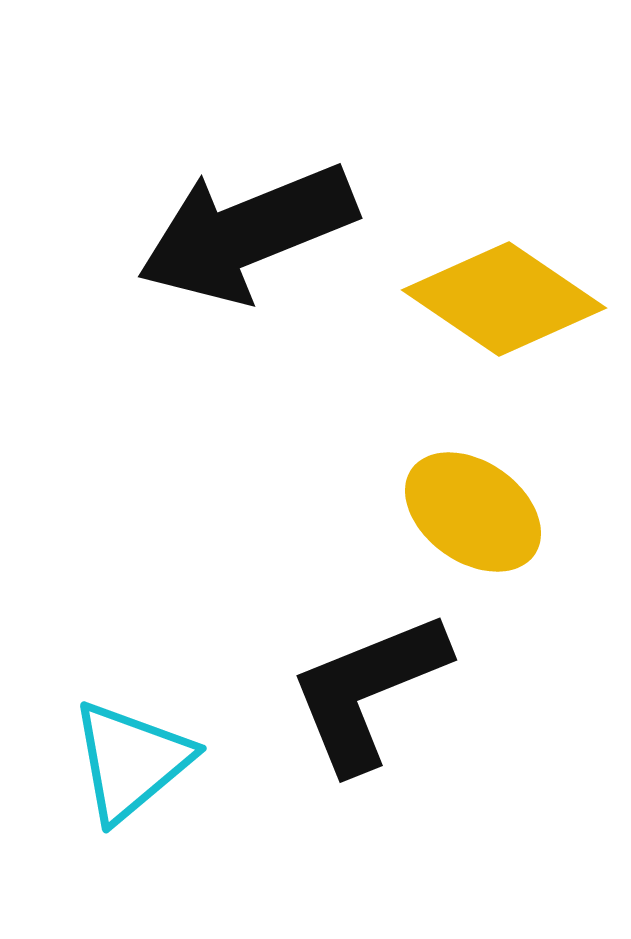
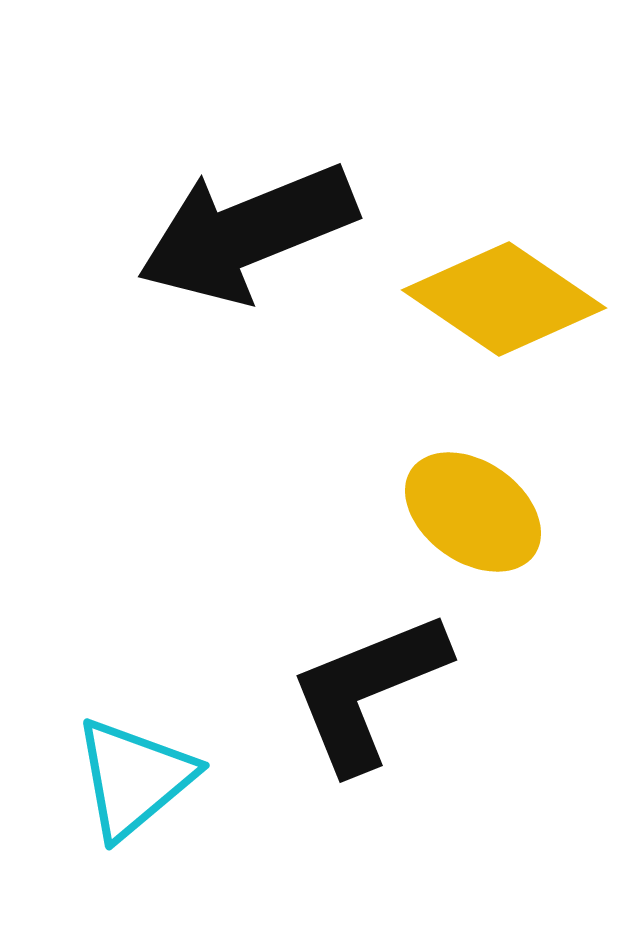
cyan triangle: moved 3 px right, 17 px down
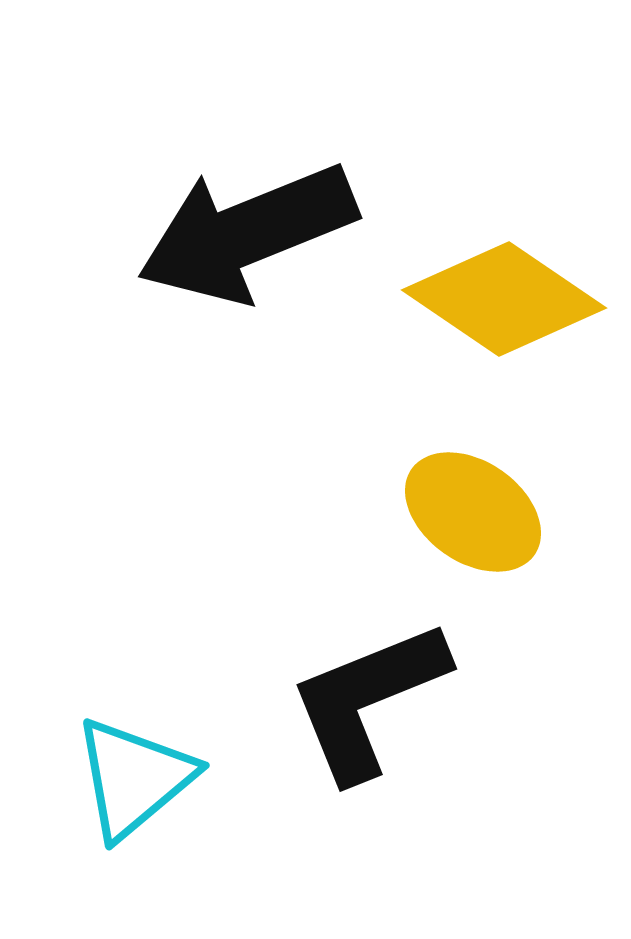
black L-shape: moved 9 px down
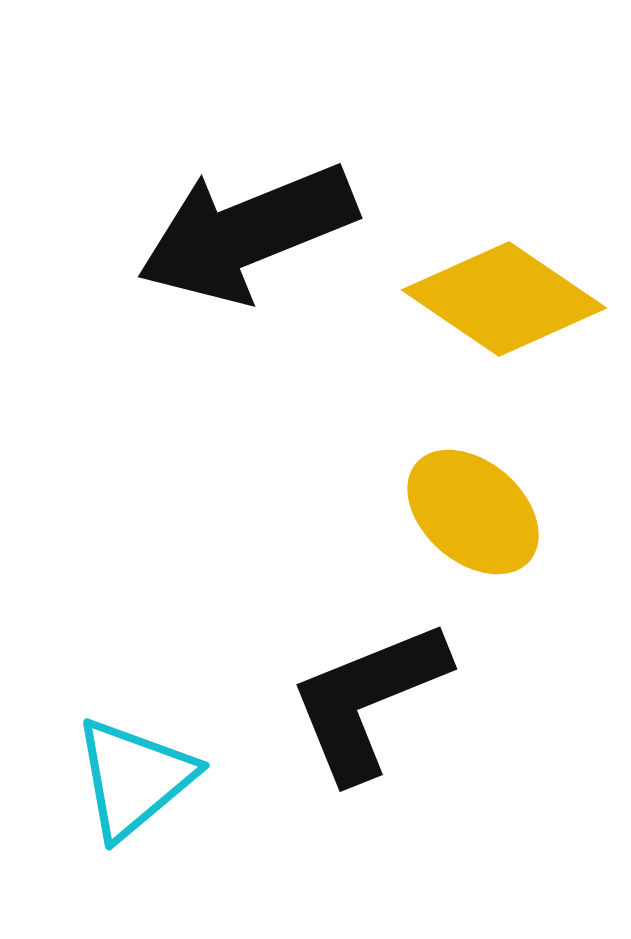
yellow ellipse: rotated 6 degrees clockwise
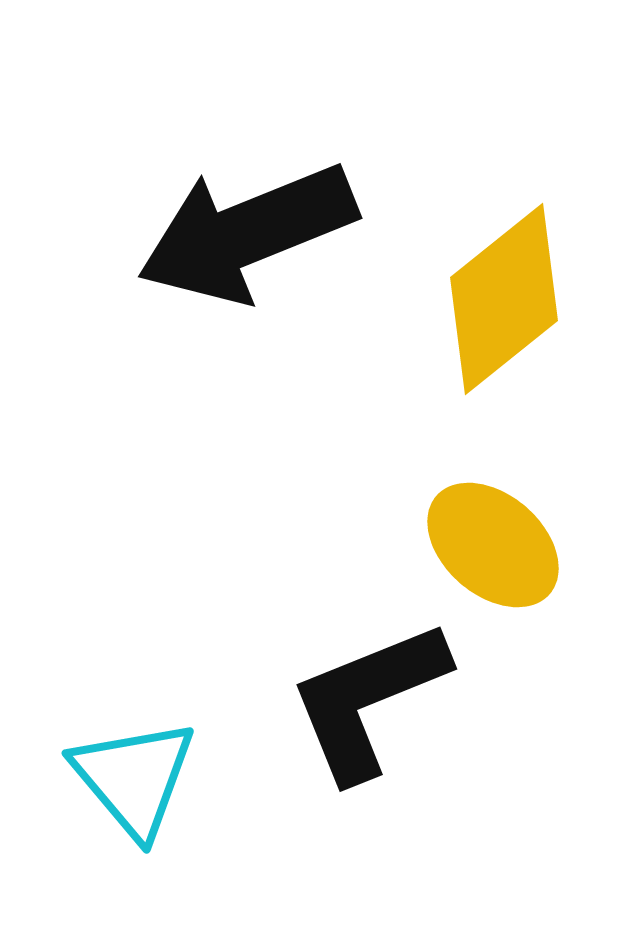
yellow diamond: rotated 73 degrees counterclockwise
yellow ellipse: moved 20 px right, 33 px down
cyan triangle: rotated 30 degrees counterclockwise
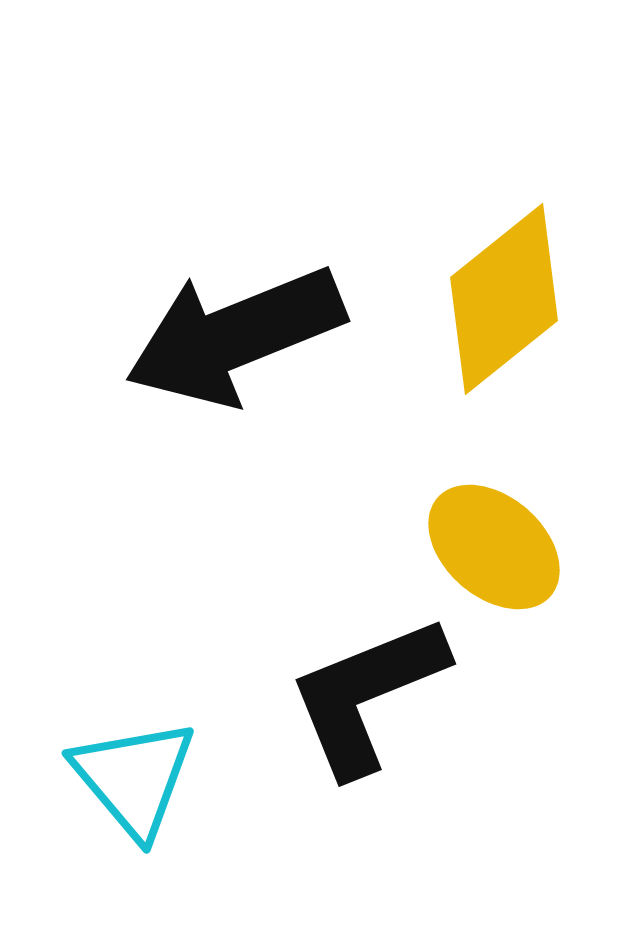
black arrow: moved 12 px left, 103 px down
yellow ellipse: moved 1 px right, 2 px down
black L-shape: moved 1 px left, 5 px up
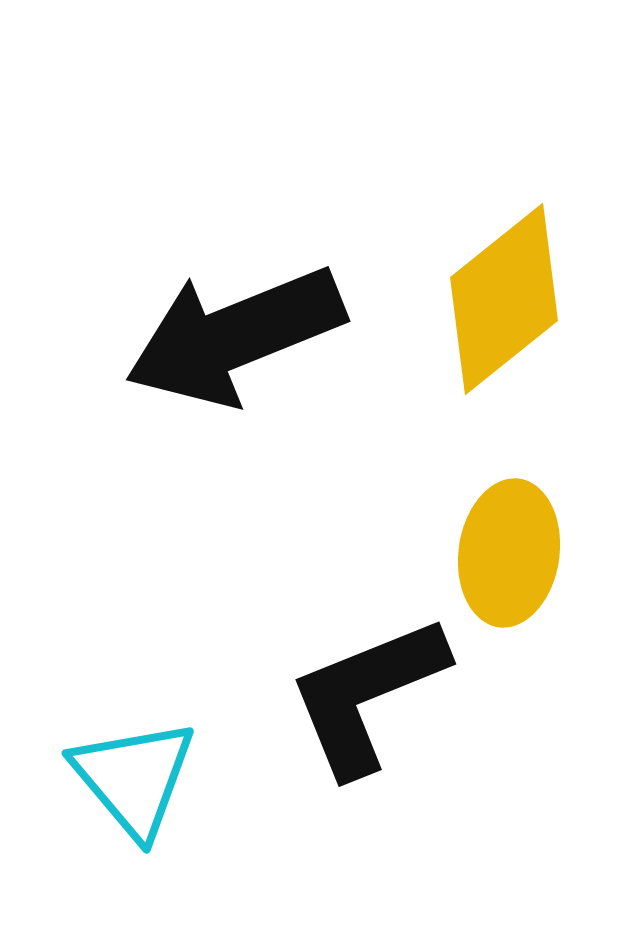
yellow ellipse: moved 15 px right, 6 px down; rotated 57 degrees clockwise
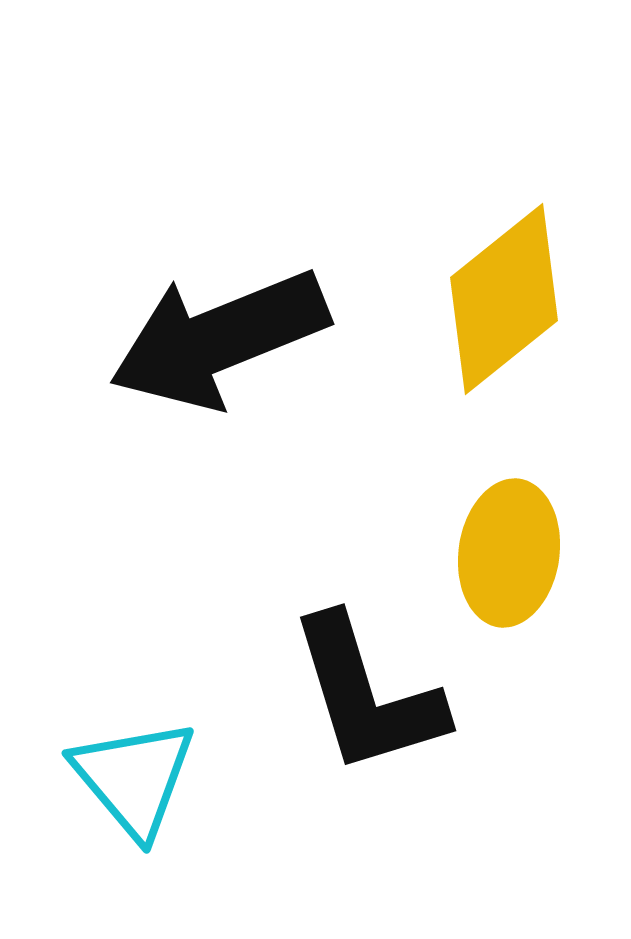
black arrow: moved 16 px left, 3 px down
black L-shape: rotated 85 degrees counterclockwise
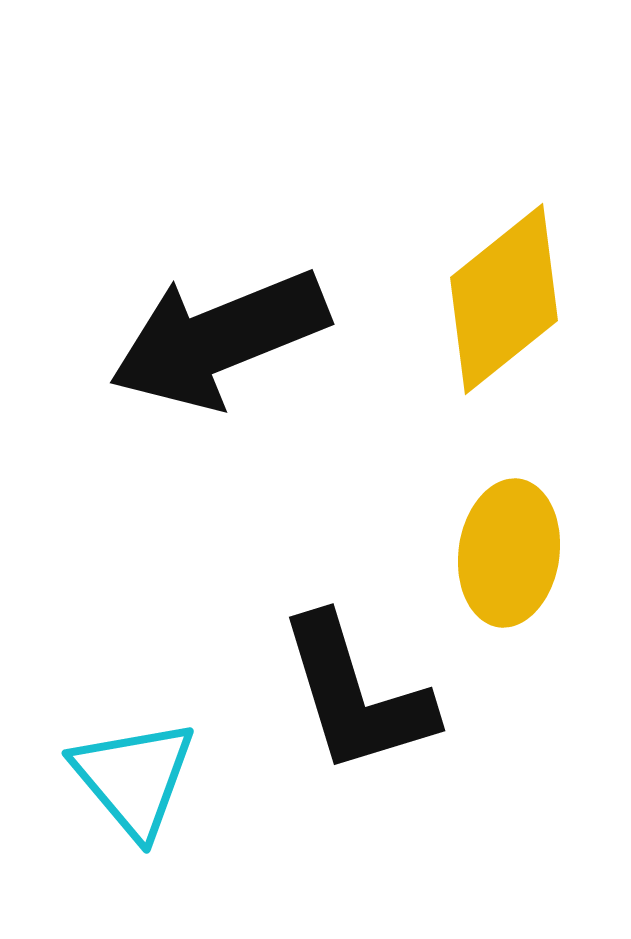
black L-shape: moved 11 px left
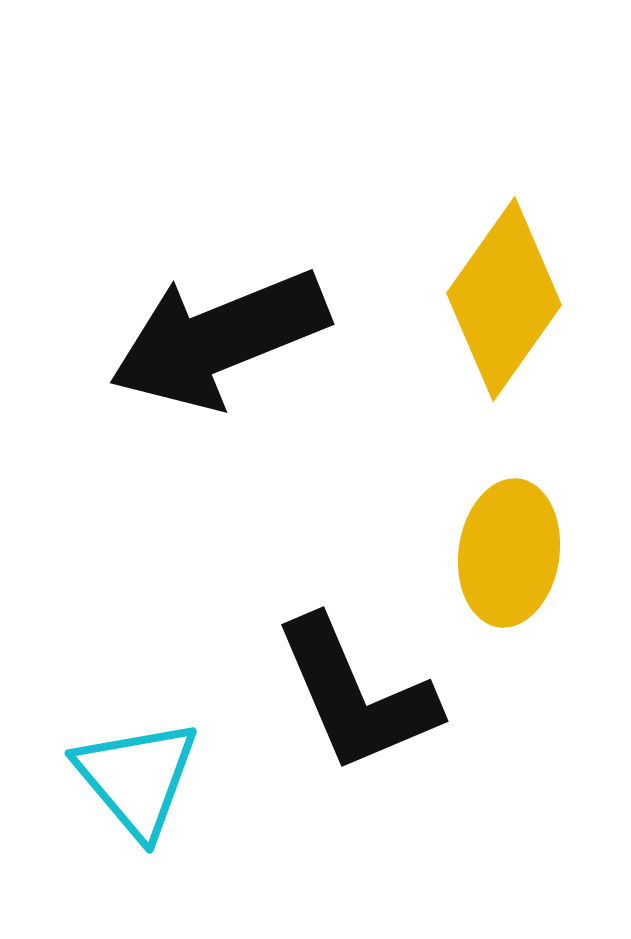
yellow diamond: rotated 16 degrees counterclockwise
black L-shape: rotated 6 degrees counterclockwise
cyan triangle: moved 3 px right
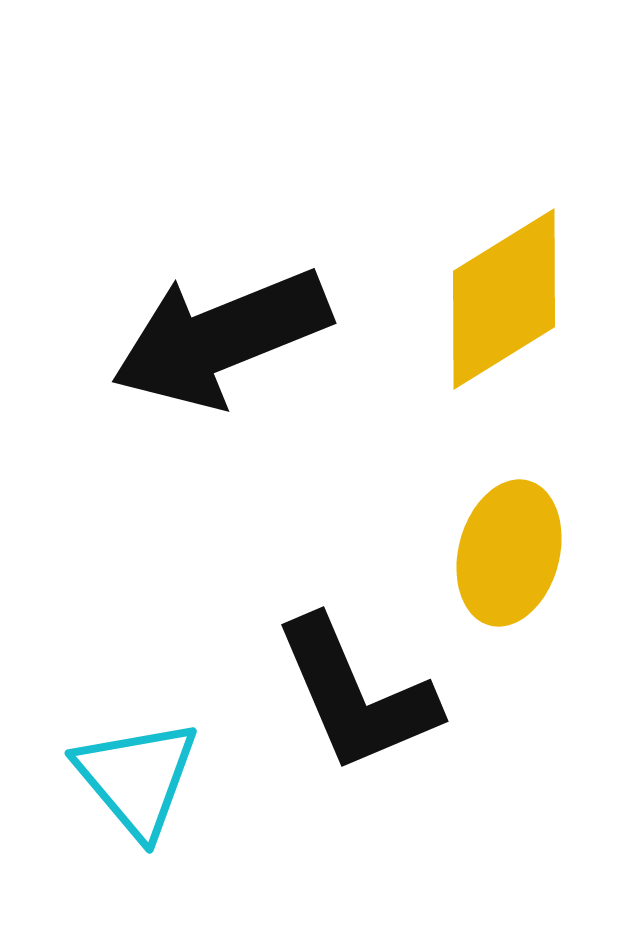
yellow diamond: rotated 23 degrees clockwise
black arrow: moved 2 px right, 1 px up
yellow ellipse: rotated 7 degrees clockwise
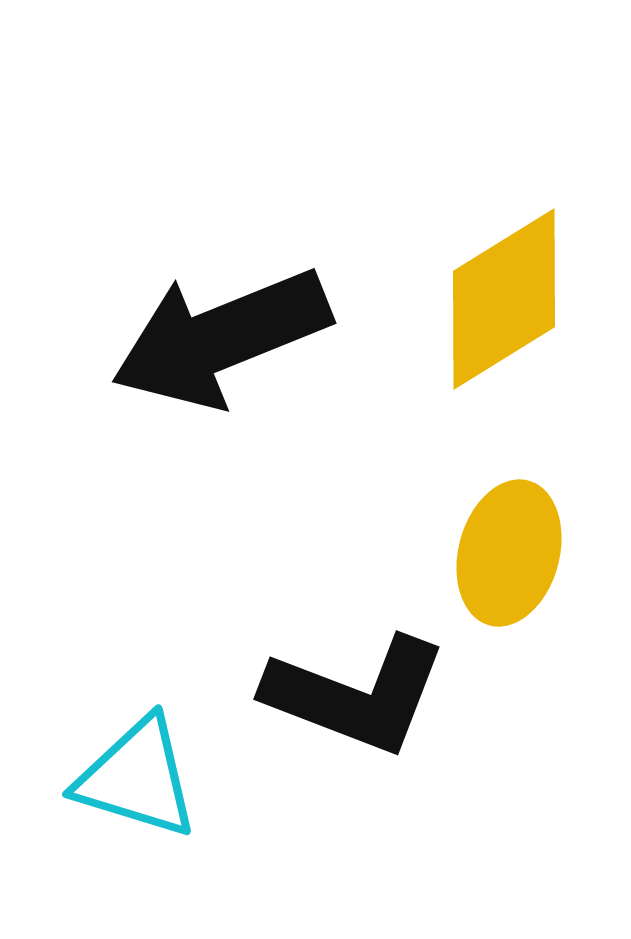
black L-shape: rotated 46 degrees counterclockwise
cyan triangle: rotated 33 degrees counterclockwise
